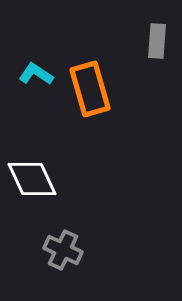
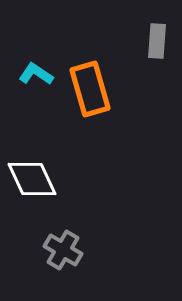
gray cross: rotated 6 degrees clockwise
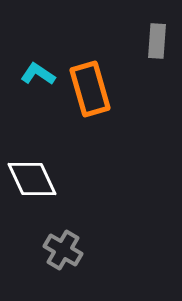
cyan L-shape: moved 2 px right
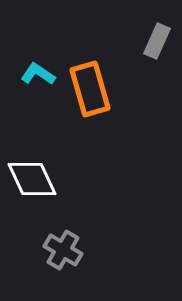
gray rectangle: rotated 20 degrees clockwise
